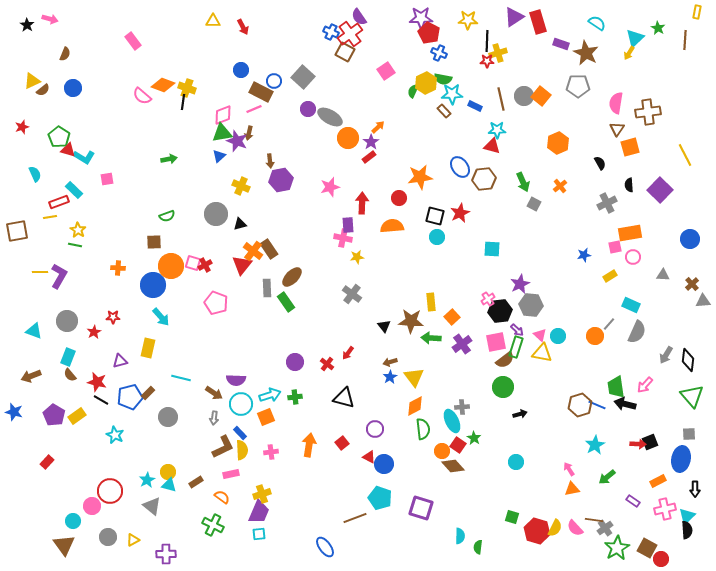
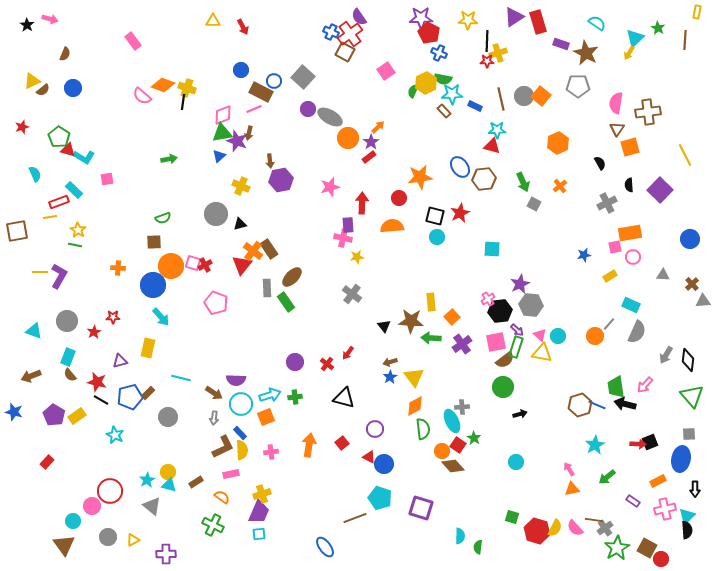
green semicircle at (167, 216): moved 4 px left, 2 px down
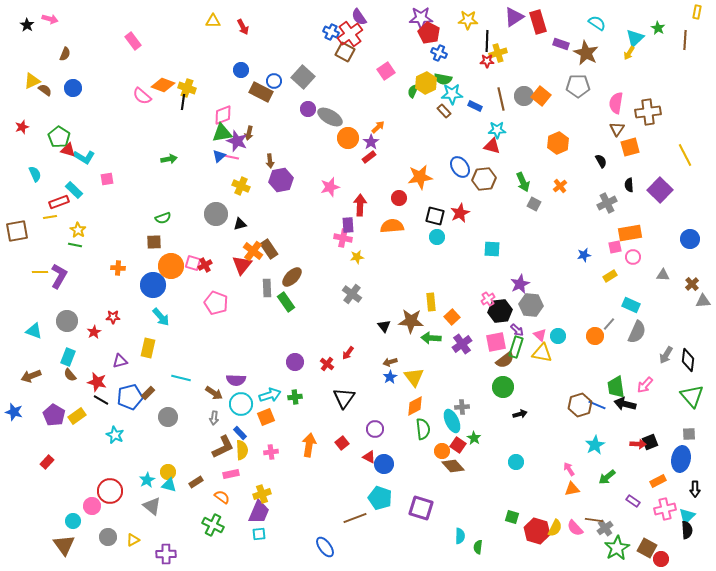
brown semicircle at (43, 90): moved 2 px right; rotated 104 degrees counterclockwise
pink line at (254, 109): moved 23 px left, 48 px down; rotated 35 degrees clockwise
black semicircle at (600, 163): moved 1 px right, 2 px up
red arrow at (362, 203): moved 2 px left, 2 px down
black triangle at (344, 398): rotated 50 degrees clockwise
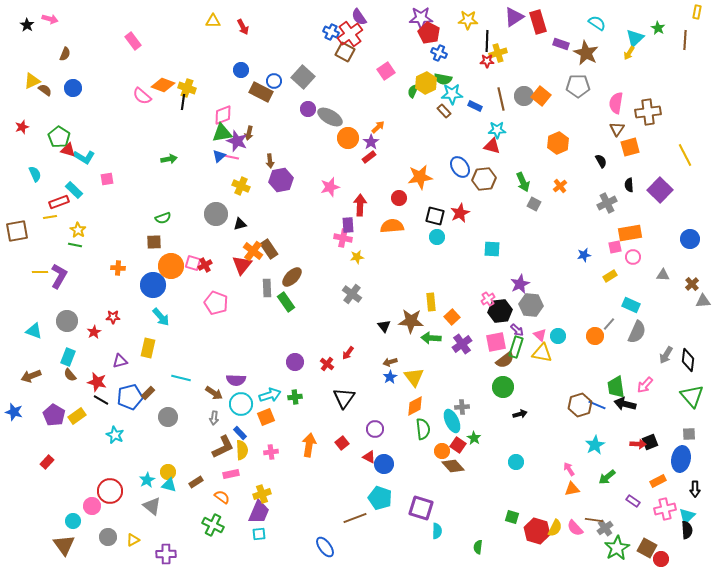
cyan semicircle at (460, 536): moved 23 px left, 5 px up
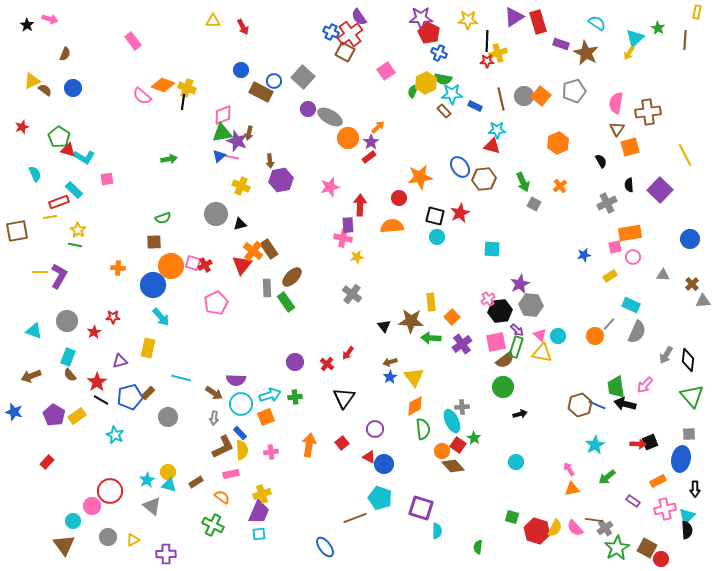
gray pentagon at (578, 86): moved 4 px left, 5 px down; rotated 15 degrees counterclockwise
pink pentagon at (216, 303): rotated 25 degrees clockwise
red star at (97, 382): rotated 24 degrees clockwise
